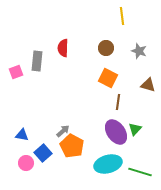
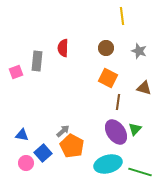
brown triangle: moved 4 px left, 3 px down
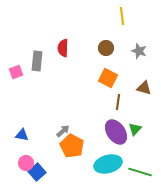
blue square: moved 6 px left, 19 px down
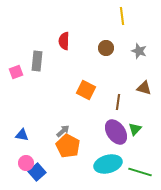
red semicircle: moved 1 px right, 7 px up
orange square: moved 22 px left, 12 px down
orange pentagon: moved 4 px left
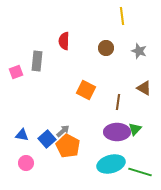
brown triangle: rotated 14 degrees clockwise
purple ellipse: moved 1 px right; rotated 55 degrees counterclockwise
cyan ellipse: moved 3 px right
blue square: moved 10 px right, 33 px up
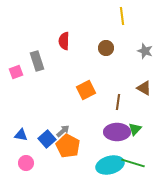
gray star: moved 6 px right
gray rectangle: rotated 24 degrees counterclockwise
orange square: rotated 36 degrees clockwise
blue triangle: moved 1 px left
cyan ellipse: moved 1 px left, 1 px down
green line: moved 7 px left, 9 px up
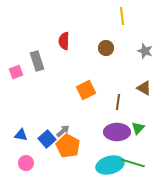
green triangle: moved 3 px right, 1 px up
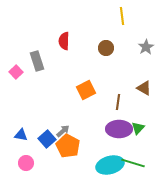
gray star: moved 1 px right, 4 px up; rotated 21 degrees clockwise
pink square: rotated 24 degrees counterclockwise
purple ellipse: moved 2 px right, 3 px up
